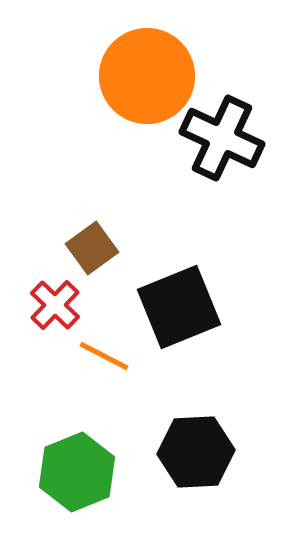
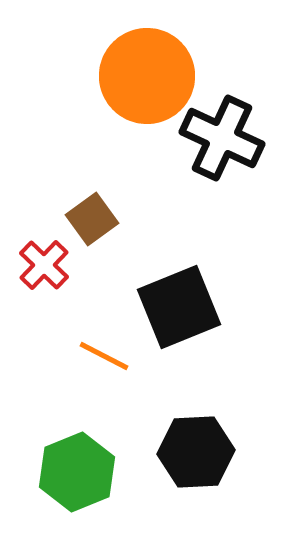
brown square: moved 29 px up
red cross: moved 11 px left, 40 px up
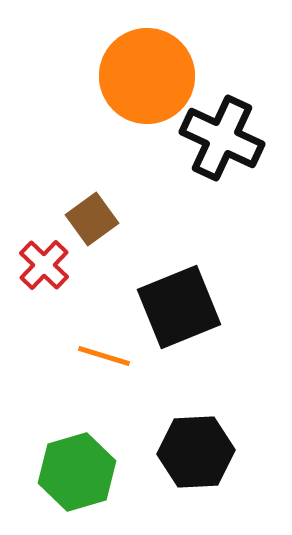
orange line: rotated 10 degrees counterclockwise
green hexagon: rotated 6 degrees clockwise
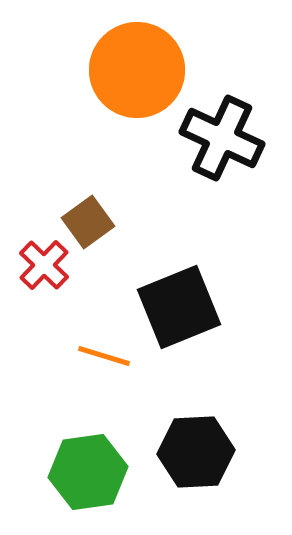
orange circle: moved 10 px left, 6 px up
brown square: moved 4 px left, 3 px down
green hexagon: moved 11 px right; rotated 8 degrees clockwise
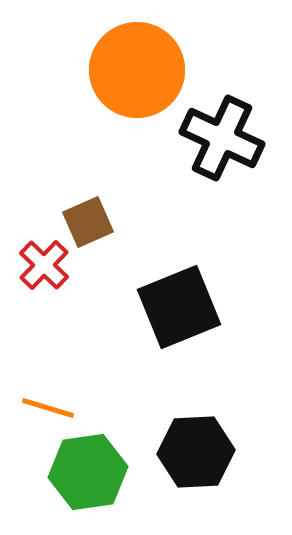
brown square: rotated 12 degrees clockwise
orange line: moved 56 px left, 52 px down
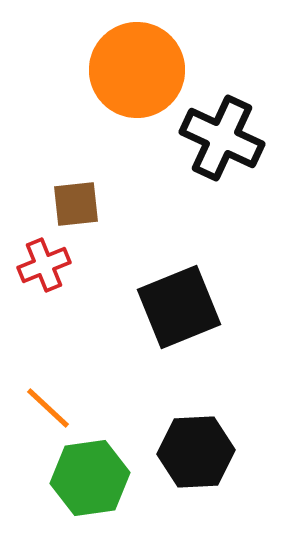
brown square: moved 12 px left, 18 px up; rotated 18 degrees clockwise
red cross: rotated 24 degrees clockwise
orange line: rotated 26 degrees clockwise
green hexagon: moved 2 px right, 6 px down
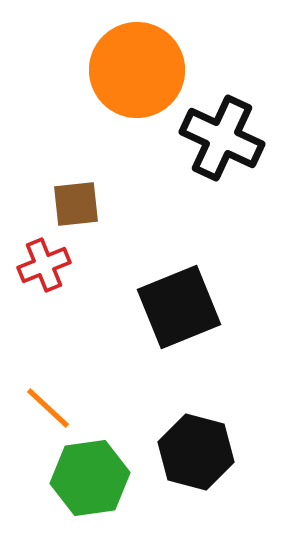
black hexagon: rotated 18 degrees clockwise
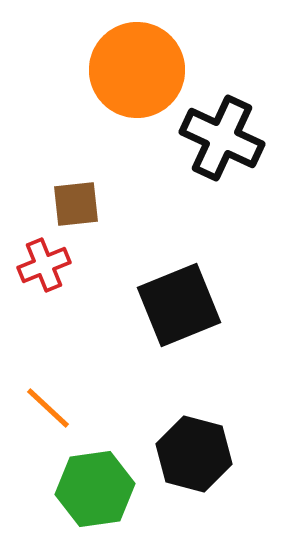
black square: moved 2 px up
black hexagon: moved 2 px left, 2 px down
green hexagon: moved 5 px right, 11 px down
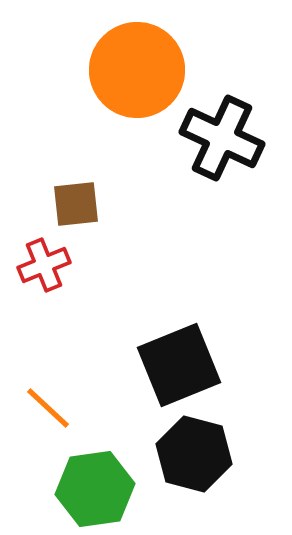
black square: moved 60 px down
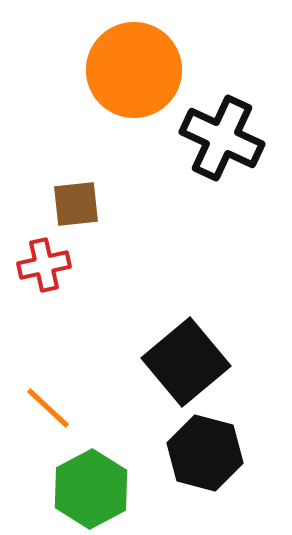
orange circle: moved 3 px left
red cross: rotated 9 degrees clockwise
black square: moved 7 px right, 3 px up; rotated 18 degrees counterclockwise
black hexagon: moved 11 px right, 1 px up
green hexagon: moved 4 px left; rotated 20 degrees counterclockwise
